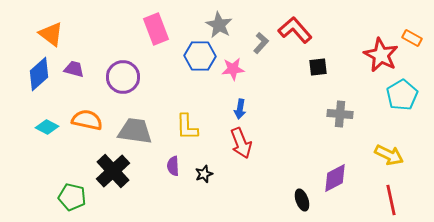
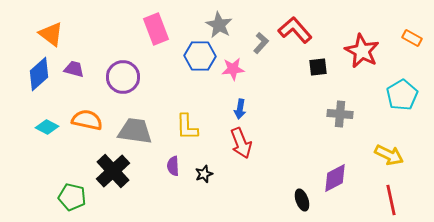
red star: moved 19 px left, 4 px up
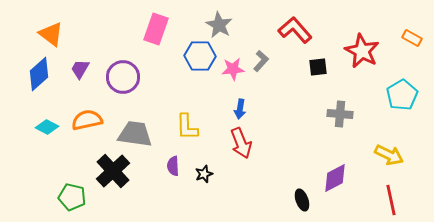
pink rectangle: rotated 40 degrees clockwise
gray L-shape: moved 18 px down
purple trapezoid: moved 6 px right; rotated 75 degrees counterclockwise
orange semicircle: rotated 24 degrees counterclockwise
gray trapezoid: moved 3 px down
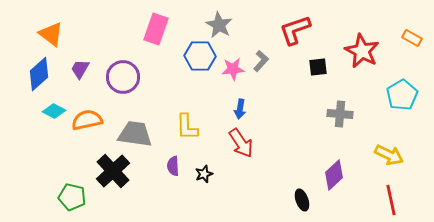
red L-shape: rotated 68 degrees counterclockwise
cyan diamond: moved 7 px right, 16 px up
red arrow: rotated 12 degrees counterclockwise
purple diamond: moved 1 px left, 3 px up; rotated 16 degrees counterclockwise
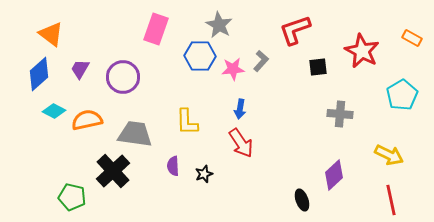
yellow L-shape: moved 5 px up
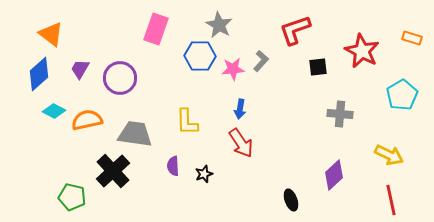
orange rectangle: rotated 12 degrees counterclockwise
purple circle: moved 3 px left, 1 px down
black ellipse: moved 11 px left
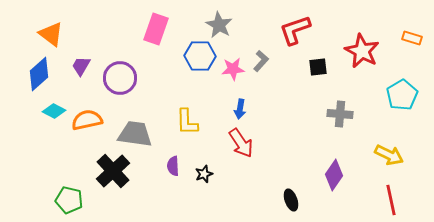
purple trapezoid: moved 1 px right, 3 px up
purple diamond: rotated 12 degrees counterclockwise
green pentagon: moved 3 px left, 3 px down
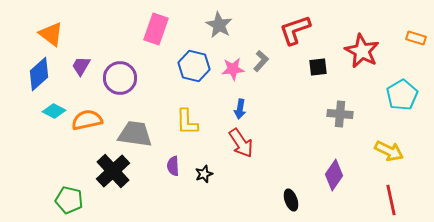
orange rectangle: moved 4 px right
blue hexagon: moved 6 px left, 10 px down; rotated 12 degrees clockwise
yellow arrow: moved 4 px up
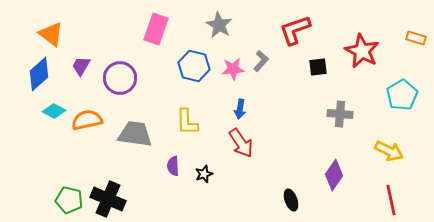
black cross: moved 5 px left, 28 px down; rotated 24 degrees counterclockwise
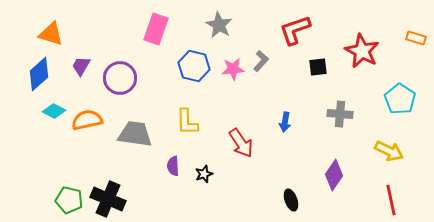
orange triangle: rotated 20 degrees counterclockwise
cyan pentagon: moved 2 px left, 4 px down; rotated 8 degrees counterclockwise
blue arrow: moved 45 px right, 13 px down
